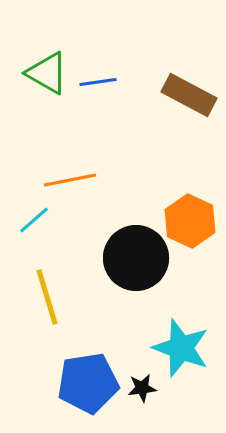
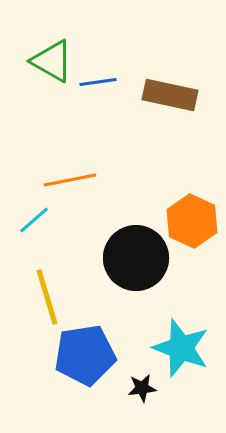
green triangle: moved 5 px right, 12 px up
brown rectangle: moved 19 px left; rotated 16 degrees counterclockwise
orange hexagon: moved 2 px right
blue pentagon: moved 3 px left, 28 px up
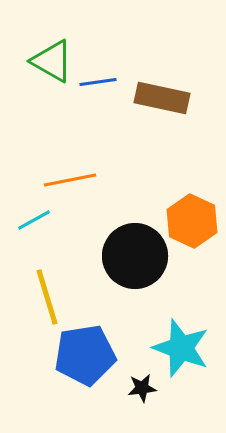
brown rectangle: moved 8 px left, 3 px down
cyan line: rotated 12 degrees clockwise
black circle: moved 1 px left, 2 px up
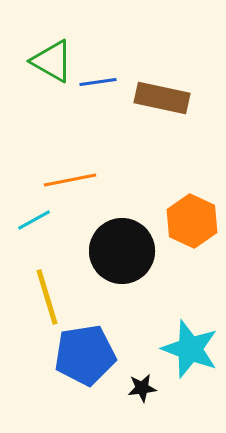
black circle: moved 13 px left, 5 px up
cyan star: moved 9 px right, 1 px down
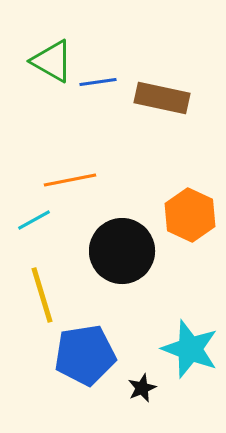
orange hexagon: moved 2 px left, 6 px up
yellow line: moved 5 px left, 2 px up
black star: rotated 16 degrees counterclockwise
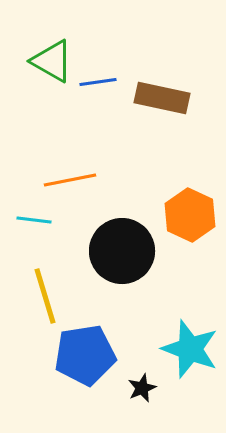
cyan line: rotated 36 degrees clockwise
yellow line: moved 3 px right, 1 px down
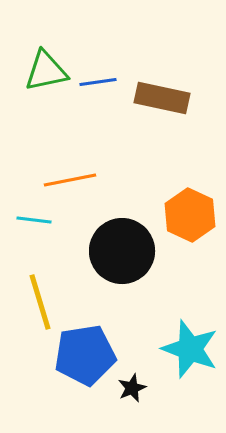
green triangle: moved 6 px left, 10 px down; rotated 42 degrees counterclockwise
yellow line: moved 5 px left, 6 px down
black star: moved 10 px left
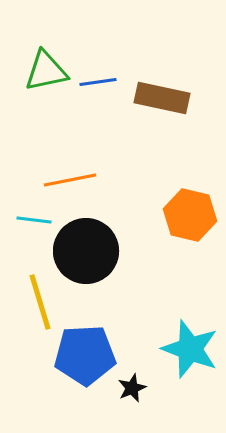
orange hexagon: rotated 12 degrees counterclockwise
black circle: moved 36 px left
blue pentagon: rotated 6 degrees clockwise
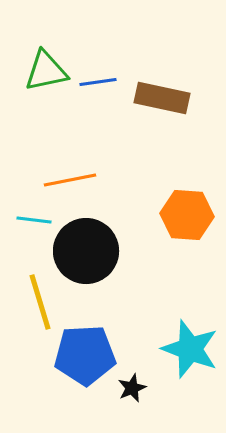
orange hexagon: moved 3 px left; rotated 9 degrees counterclockwise
